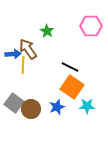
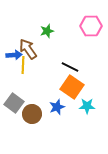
green star: rotated 24 degrees clockwise
blue arrow: moved 1 px right, 1 px down
brown circle: moved 1 px right, 5 px down
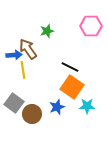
yellow line: moved 5 px down; rotated 12 degrees counterclockwise
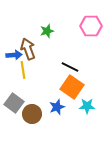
brown arrow: rotated 15 degrees clockwise
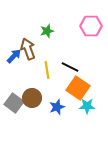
blue arrow: moved 1 px down; rotated 42 degrees counterclockwise
yellow line: moved 24 px right
orange square: moved 6 px right, 1 px down
brown circle: moved 16 px up
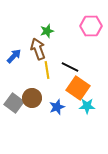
brown arrow: moved 10 px right
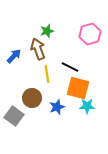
pink hexagon: moved 1 px left, 8 px down; rotated 15 degrees counterclockwise
yellow line: moved 4 px down
orange square: rotated 20 degrees counterclockwise
gray square: moved 13 px down
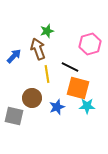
pink hexagon: moved 10 px down
gray square: rotated 24 degrees counterclockwise
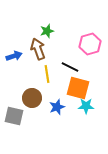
blue arrow: rotated 28 degrees clockwise
cyan star: moved 1 px left
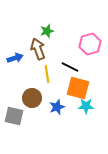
blue arrow: moved 1 px right, 2 px down
